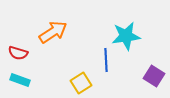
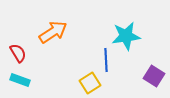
red semicircle: rotated 138 degrees counterclockwise
yellow square: moved 9 px right
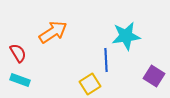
yellow square: moved 1 px down
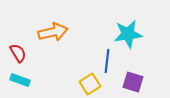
orange arrow: rotated 20 degrees clockwise
cyan star: moved 2 px right, 2 px up
blue line: moved 1 px right, 1 px down; rotated 10 degrees clockwise
purple square: moved 21 px left, 6 px down; rotated 15 degrees counterclockwise
